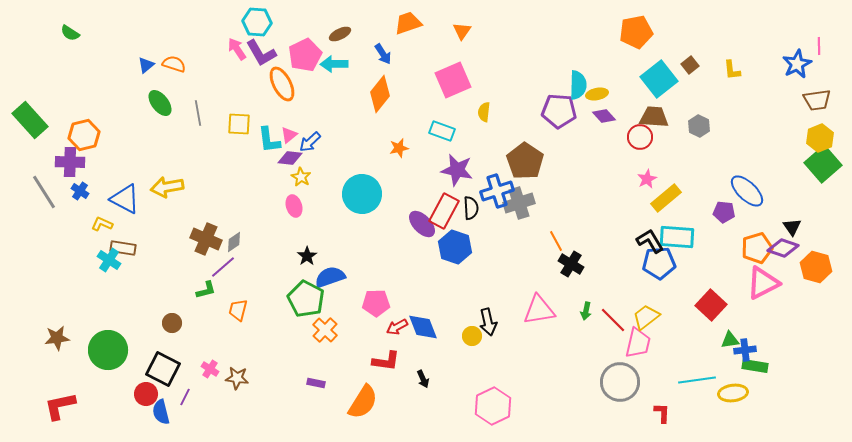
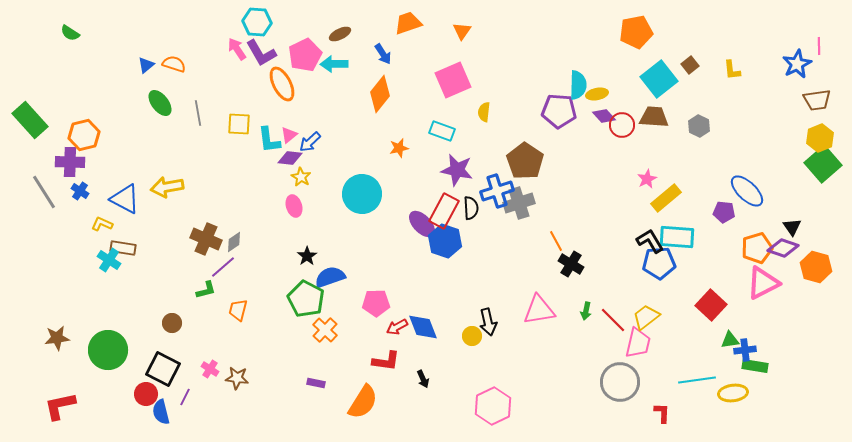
red circle at (640, 137): moved 18 px left, 12 px up
blue hexagon at (455, 247): moved 10 px left, 6 px up
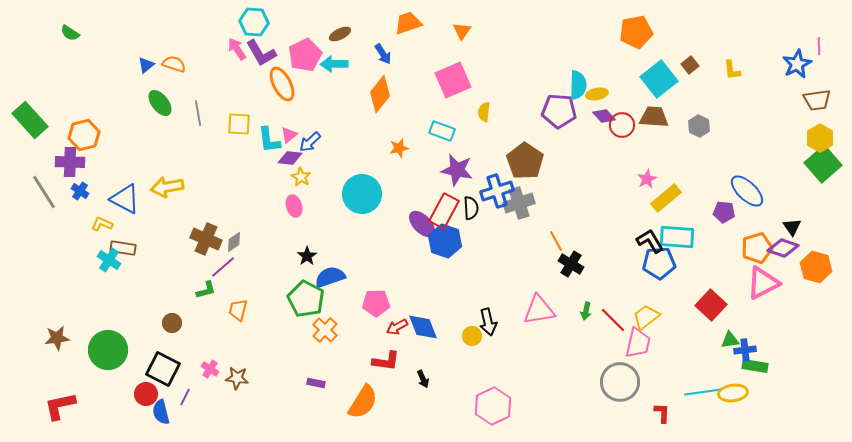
cyan hexagon at (257, 22): moved 3 px left
yellow hexagon at (820, 138): rotated 8 degrees counterclockwise
cyan line at (697, 380): moved 6 px right, 12 px down
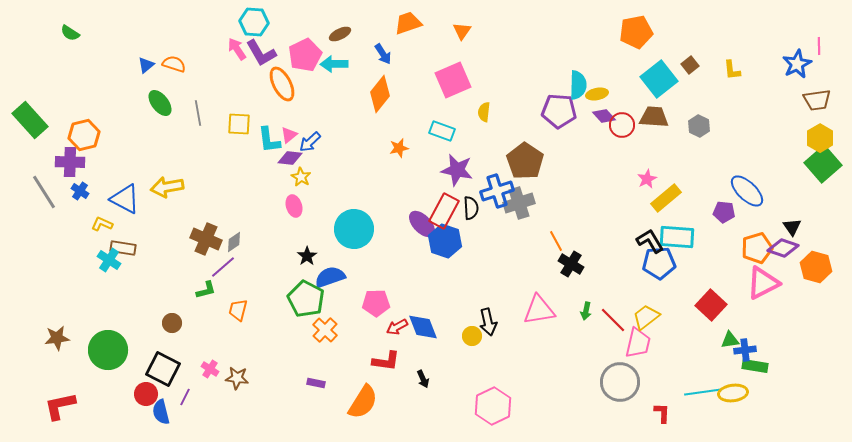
cyan circle at (362, 194): moved 8 px left, 35 px down
